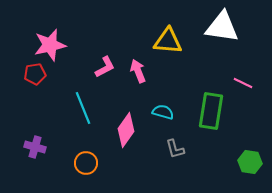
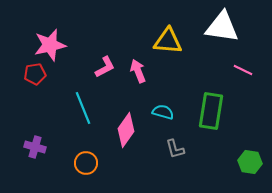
pink line: moved 13 px up
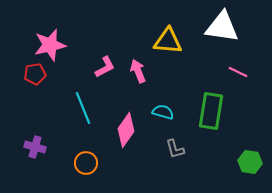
pink line: moved 5 px left, 2 px down
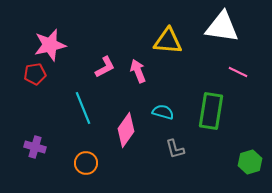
green hexagon: rotated 25 degrees counterclockwise
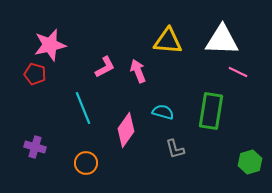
white triangle: moved 13 px down; rotated 6 degrees counterclockwise
red pentagon: rotated 25 degrees clockwise
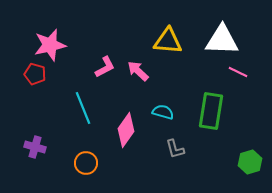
pink arrow: rotated 25 degrees counterclockwise
